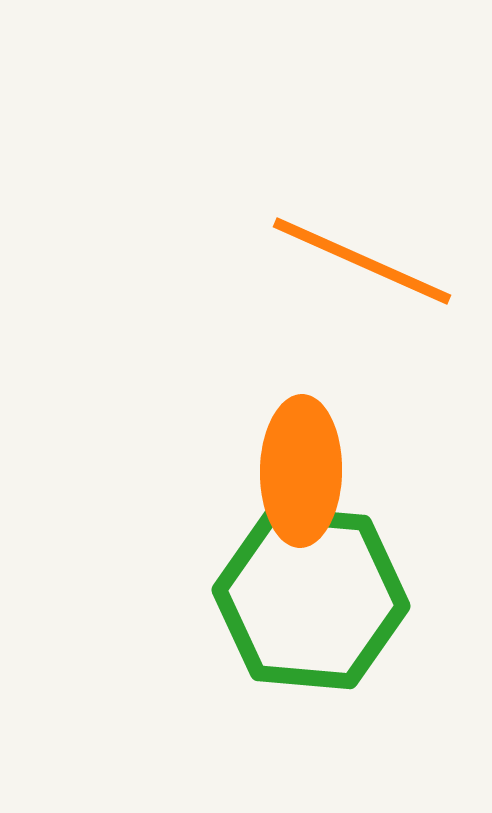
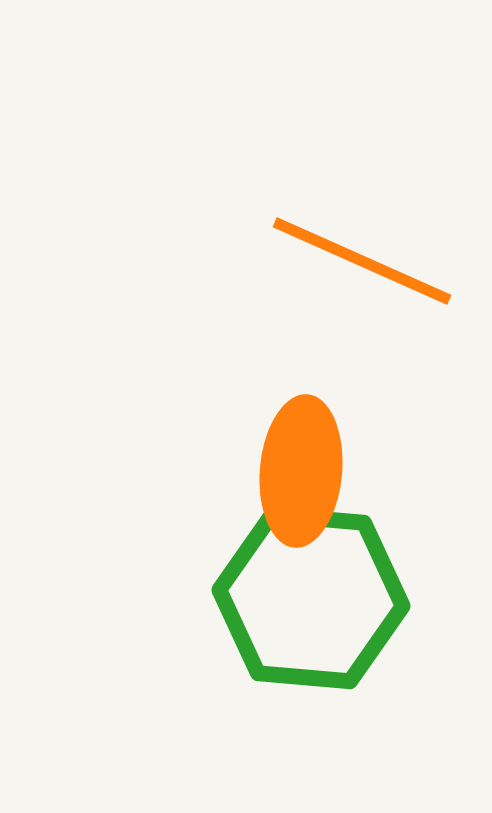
orange ellipse: rotated 4 degrees clockwise
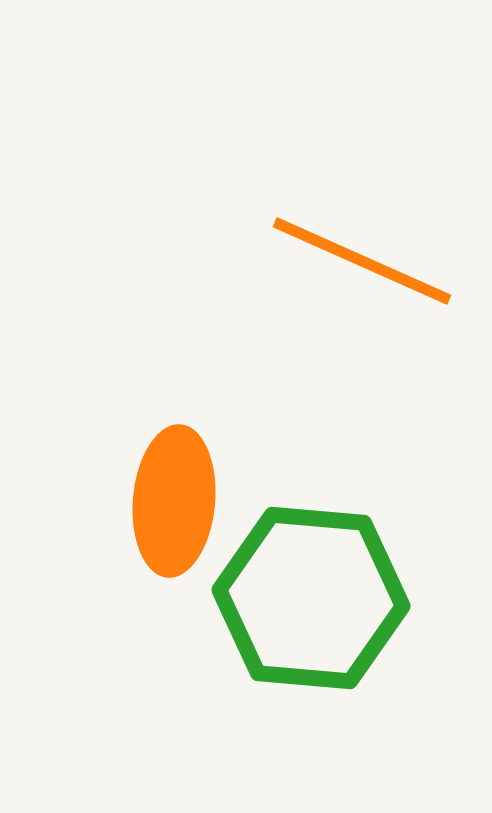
orange ellipse: moved 127 px left, 30 px down
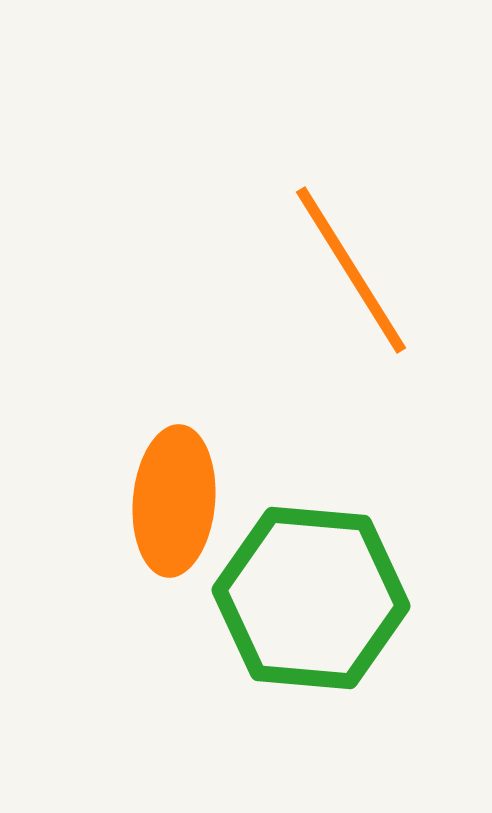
orange line: moved 11 px left, 9 px down; rotated 34 degrees clockwise
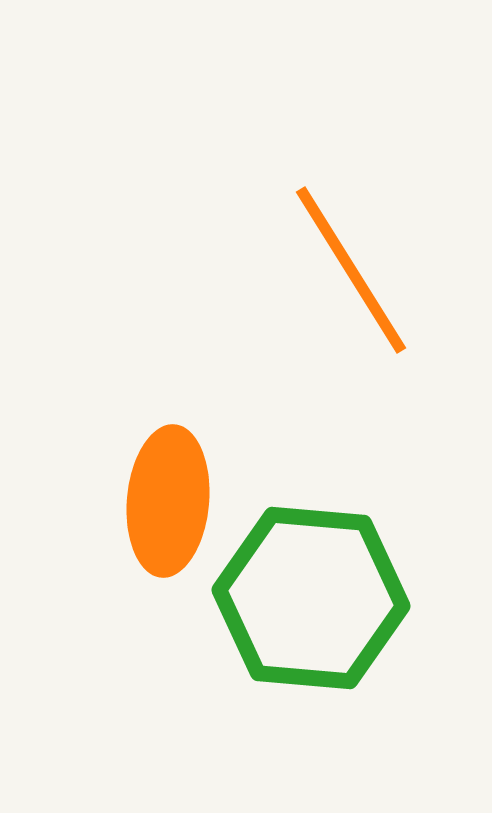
orange ellipse: moved 6 px left
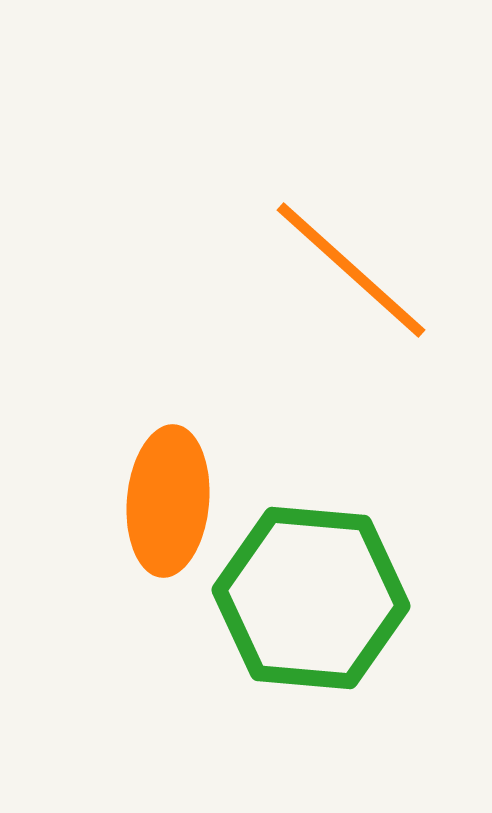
orange line: rotated 16 degrees counterclockwise
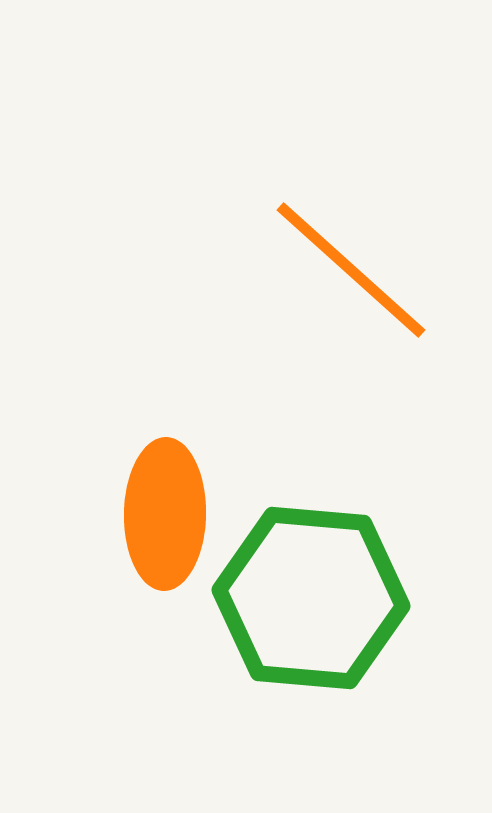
orange ellipse: moved 3 px left, 13 px down; rotated 4 degrees counterclockwise
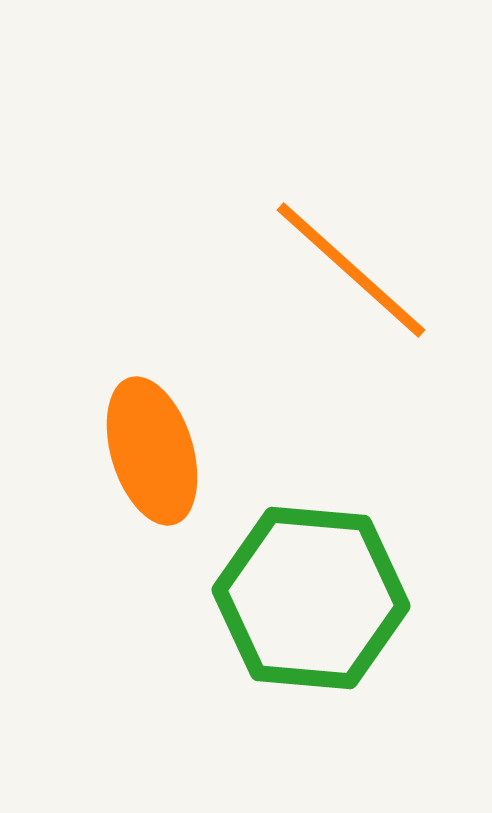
orange ellipse: moved 13 px left, 63 px up; rotated 18 degrees counterclockwise
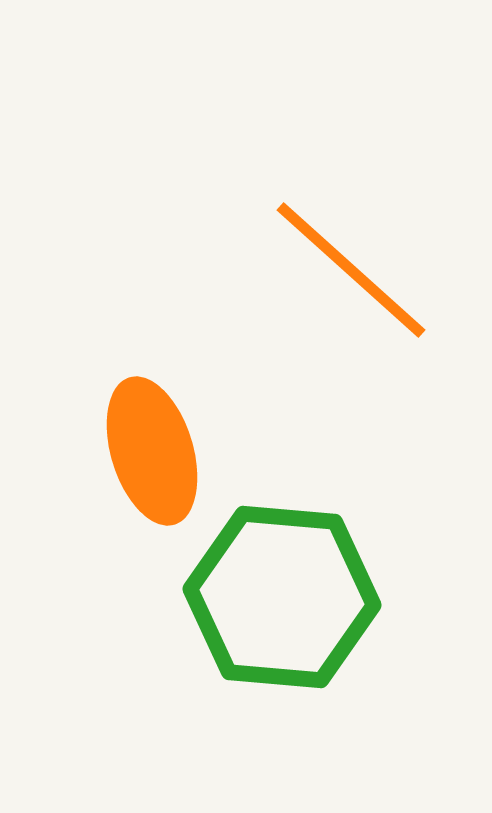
green hexagon: moved 29 px left, 1 px up
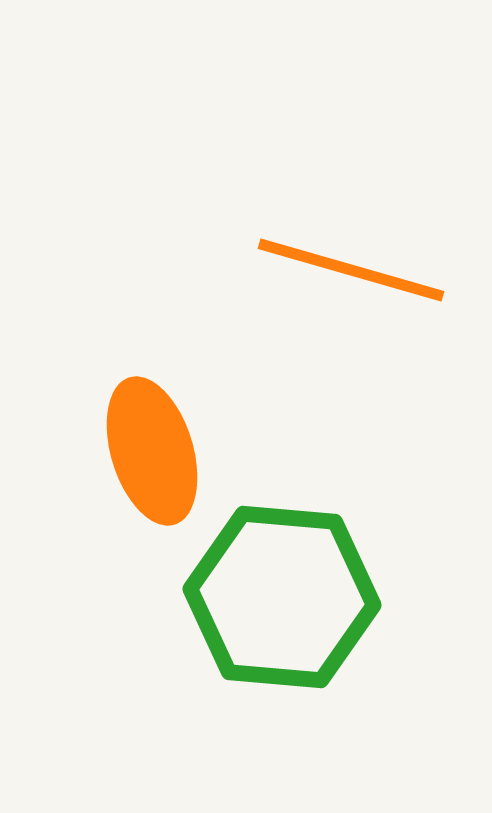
orange line: rotated 26 degrees counterclockwise
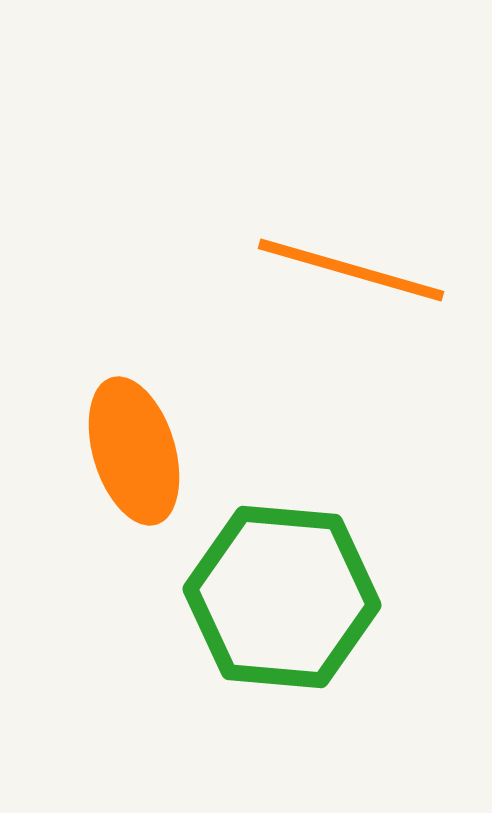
orange ellipse: moved 18 px left
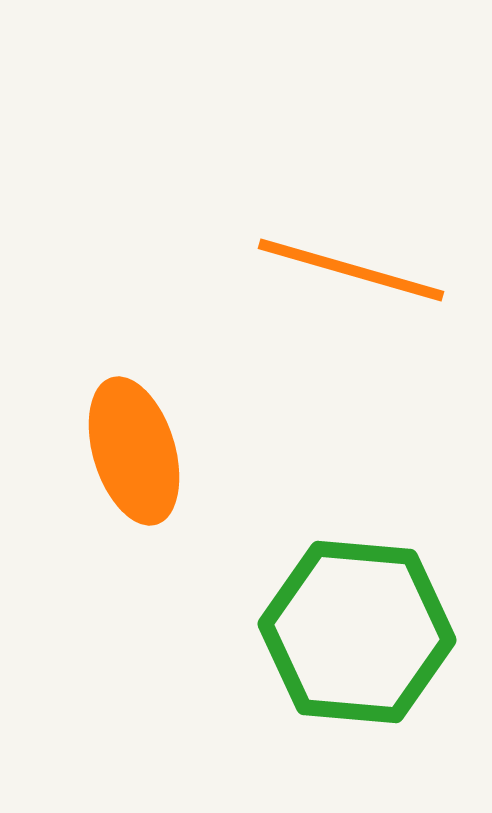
green hexagon: moved 75 px right, 35 px down
